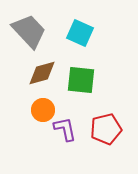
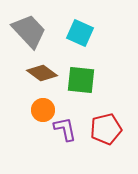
brown diamond: rotated 52 degrees clockwise
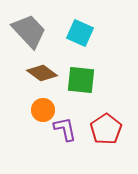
red pentagon: rotated 20 degrees counterclockwise
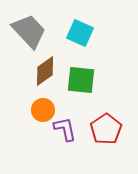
brown diamond: moved 3 px right, 2 px up; rotated 72 degrees counterclockwise
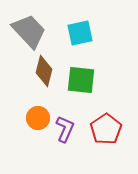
cyan square: rotated 36 degrees counterclockwise
brown diamond: moved 1 px left; rotated 40 degrees counterclockwise
orange circle: moved 5 px left, 8 px down
purple L-shape: rotated 36 degrees clockwise
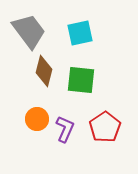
gray trapezoid: rotated 6 degrees clockwise
orange circle: moved 1 px left, 1 px down
red pentagon: moved 1 px left, 2 px up
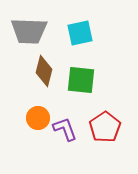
gray trapezoid: rotated 129 degrees clockwise
orange circle: moved 1 px right, 1 px up
purple L-shape: rotated 44 degrees counterclockwise
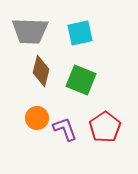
gray trapezoid: moved 1 px right
brown diamond: moved 3 px left
green square: rotated 16 degrees clockwise
orange circle: moved 1 px left
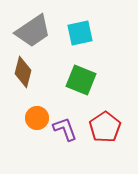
gray trapezoid: moved 3 px right; rotated 36 degrees counterclockwise
brown diamond: moved 18 px left, 1 px down
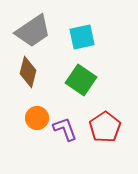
cyan square: moved 2 px right, 4 px down
brown diamond: moved 5 px right
green square: rotated 12 degrees clockwise
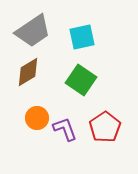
brown diamond: rotated 44 degrees clockwise
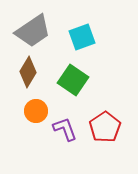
cyan square: rotated 8 degrees counterclockwise
brown diamond: rotated 28 degrees counterclockwise
green square: moved 8 px left
orange circle: moved 1 px left, 7 px up
